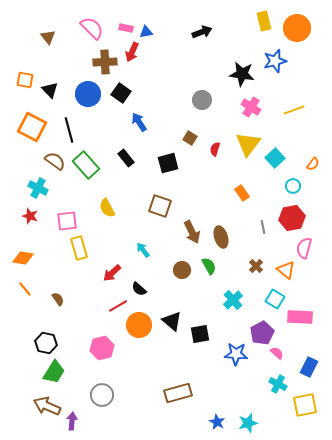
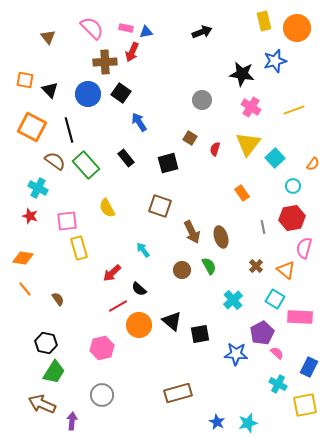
brown arrow at (47, 406): moved 5 px left, 2 px up
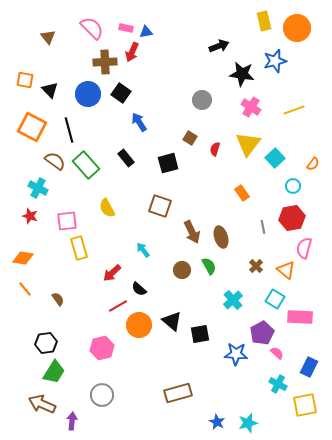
black arrow at (202, 32): moved 17 px right, 14 px down
black hexagon at (46, 343): rotated 20 degrees counterclockwise
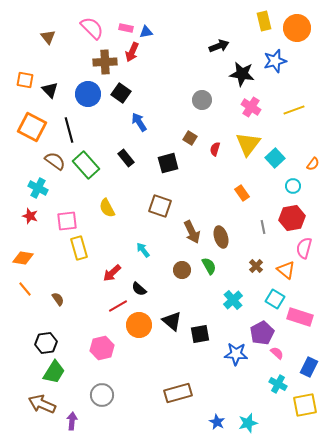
pink rectangle at (300, 317): rotated 15 degrees clockwise
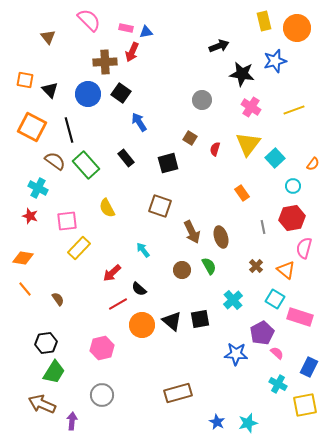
pink semicircle at (92, 28): moved 3 px left, 8 px up
yellow rectangle at (79, 248): rotated 60 degrees clockwise
red line at (118, 306): moved 2 px up
orange circle at (139, 325): moved 3 px right
black square at (200, 334): moved 15 px up
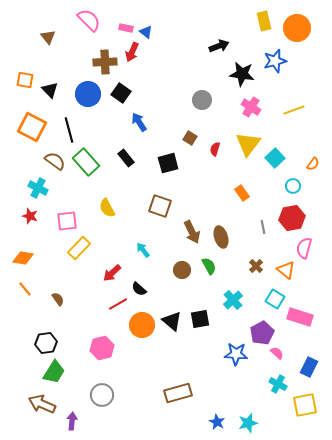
blue triangle at (146, 32): rotated 48 degrees clockwise
green rectangle at (86, 165): moved 3 px up
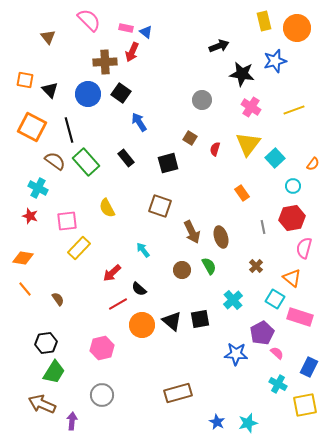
orange triangle at (286, 270): moved 6 px right, 8 px down
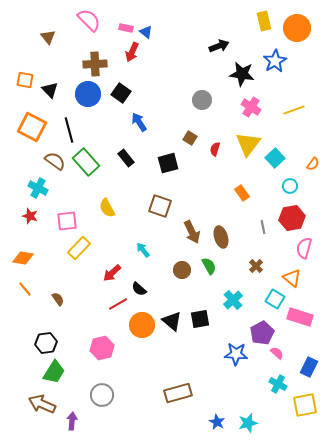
blue star at (275, 61): rotated 15 degrees counterclockwise
brown cross at (105, 62): moved 10 px left, 2 px down
cyan circle at (293, 186): moved 3 px left
